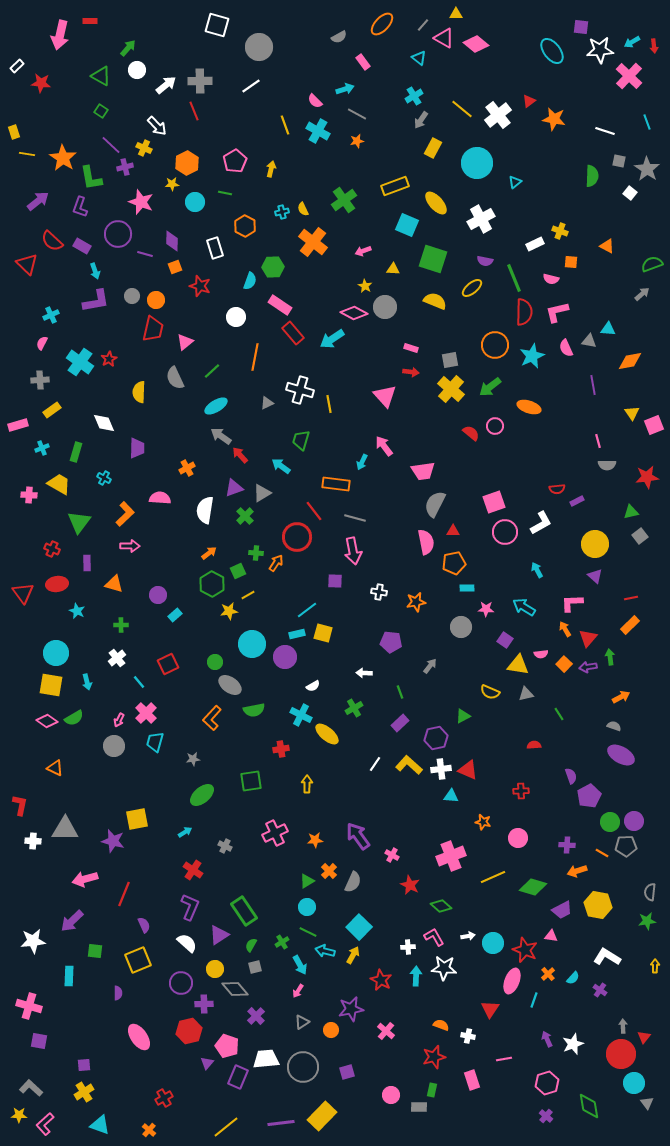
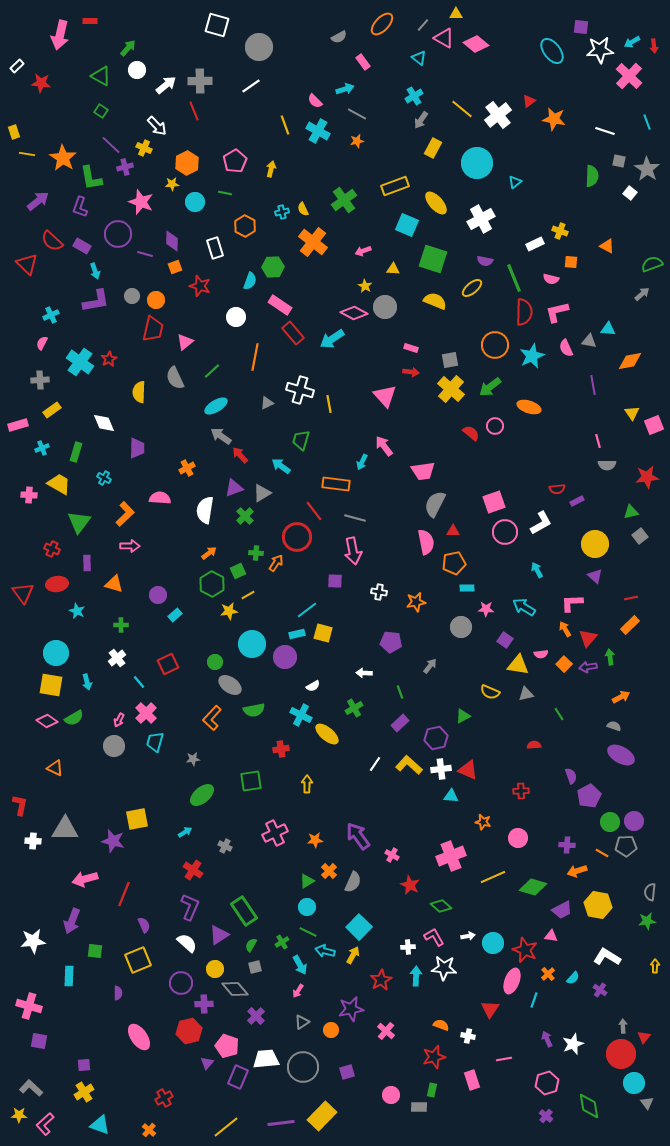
purple arrow at (72, 921): rotated 25 degrees counterclockwise
red star at (381, 980): rotated 15 degrees clockwise
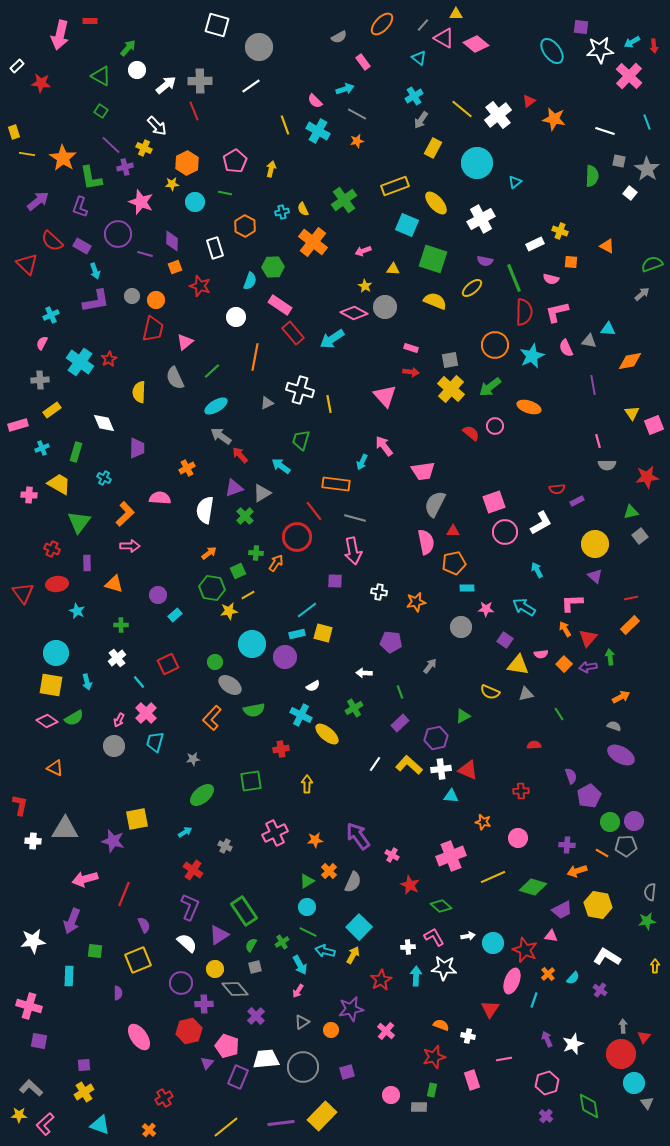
green hexagon at (212, 584): moved 4 px down; rotated 20 degrees counterclockwise
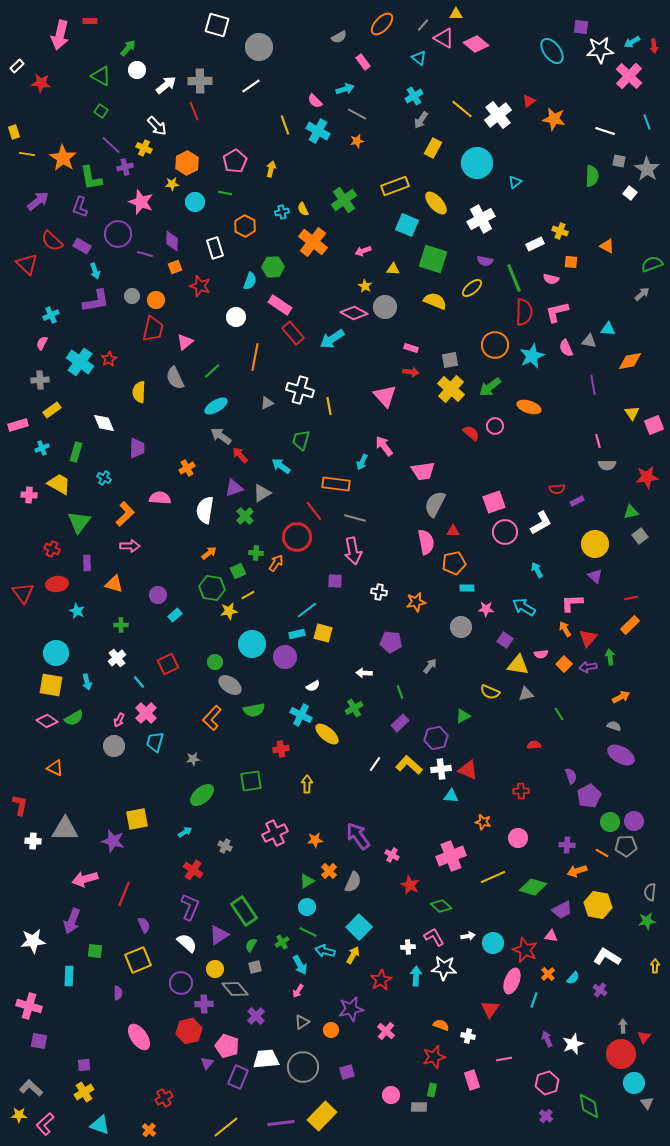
yellow line at (329, 404): moved 2 px down
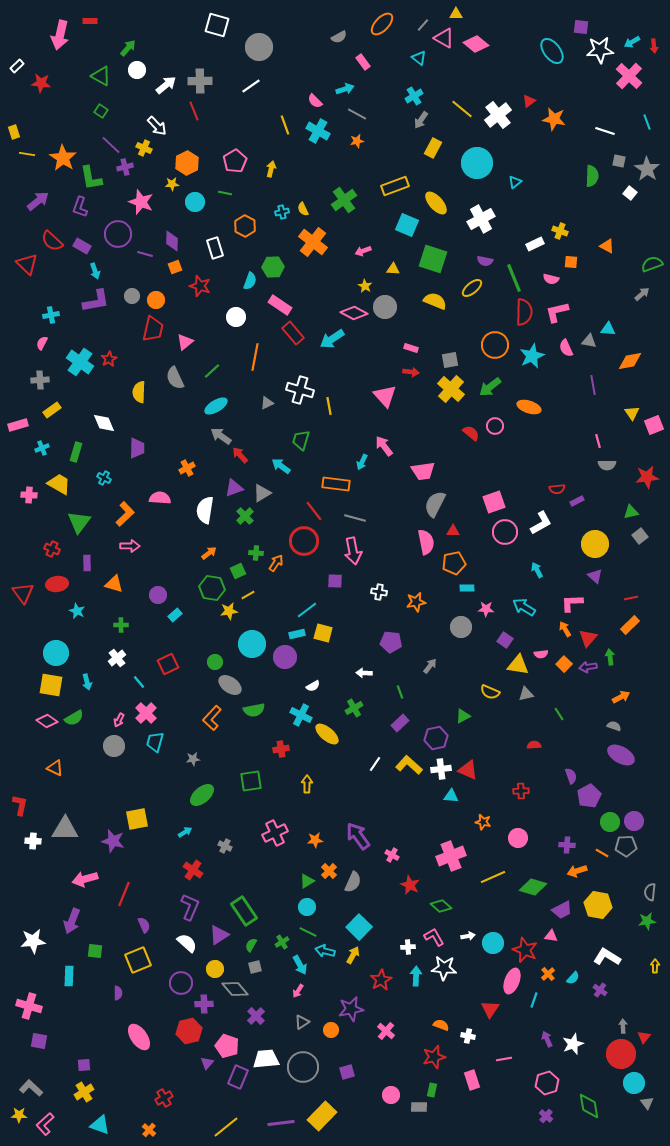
cyan cross at (51, 315): rotated 14 degrees clockwise
red circle at (297, 537): moved 7 px right, 4 px down
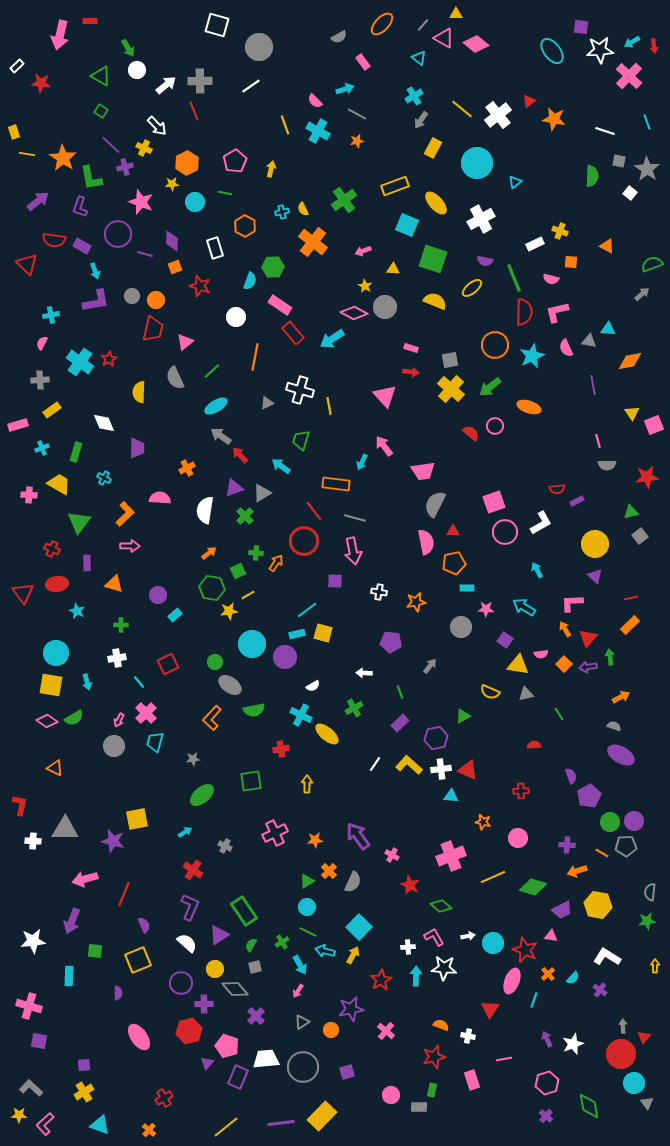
green arrow at (128, 48): rotated 108 degrees clockwise
red semicircle at (52, 241): moved 2 px right, 1 px up; rotated 35 degrees counterclockwise
white cross at (117, 658): rotated 30 degrees clockwise
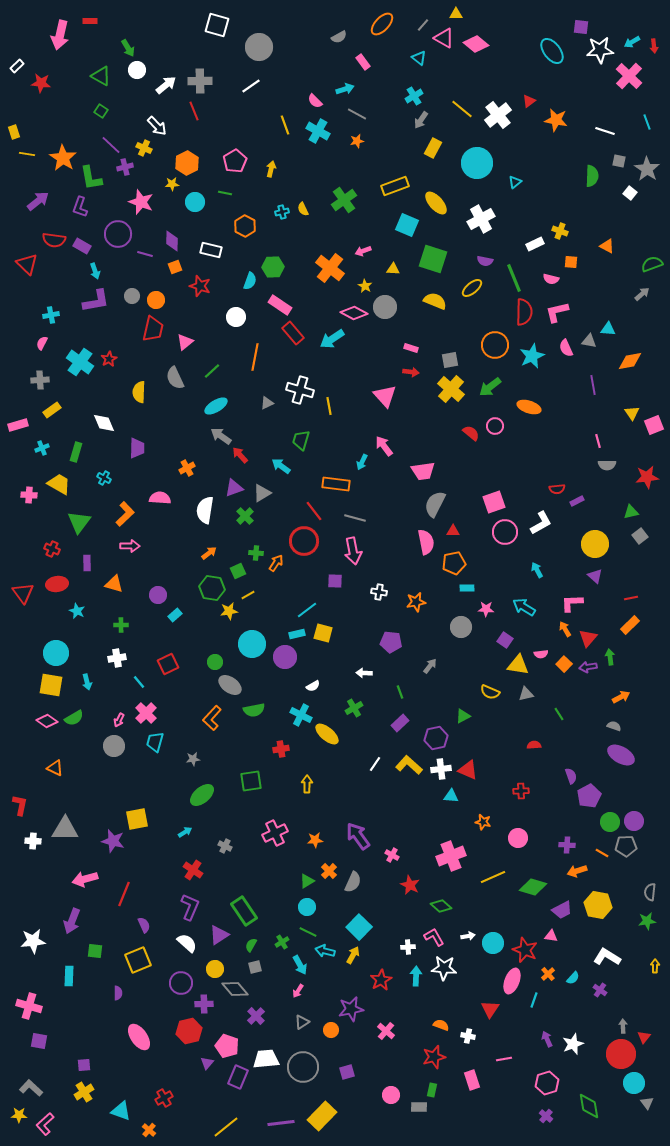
orange star at (554, 119): moved 2 px right, 1 px down
orange cross at (313, 242): moved 17 px right, 26 px down
white rectangle at (215, 248): moved 4 px left, 2 px down; rotated 60 degrees counterclockwise
cyan triangle at (100, 1125): moved 21 px right, 14 px up
